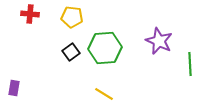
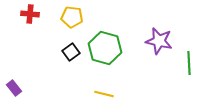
purple star: rotated 12 degrees counterclockwise
green hexagon: rotated 20 degrees clockwise
green line: moved 1 px left, 1 px up
purple rectangle: rotated 49 degrees counterclockwise
yellow line: rotated 18 degrees counterclockwise
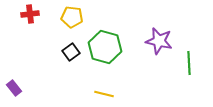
red cross: rotated 12 degrees counterclockwise
green hexagon: moved 1 px up
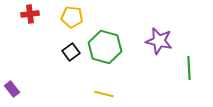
green line: moved 5 px down
purple rectangle: moved 2 px left, 1 px down
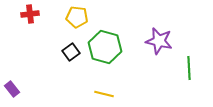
yellow pentagon: moved 5 px right
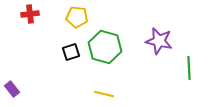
black square: rotated 18 degrees clockwise
